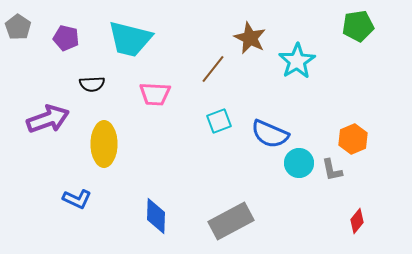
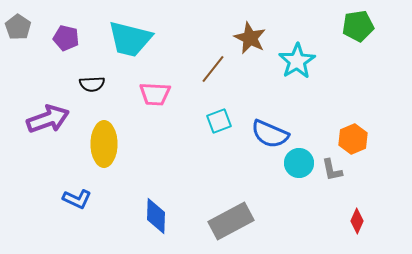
red diamond: rotated 15 degrees counterclockwise
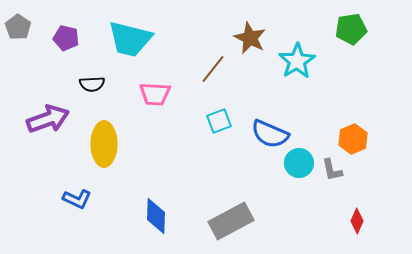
green pentagon: moved 7 px left, 3 px down
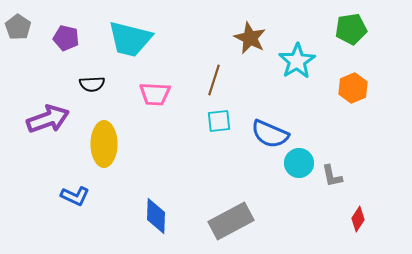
brown line: moved 1 px right, 11 px down; rotated 20 degrees counterclockwise
cyan square: rotated 15 degrees clockwise
orange hexagon: moved 51 px up
gray L-shape: moved 6 px down
blue L-shape: moved 2 px left, 3 px up
red diamond: moved 1 px right, 2 px up; rotated 10 degrees clockwise
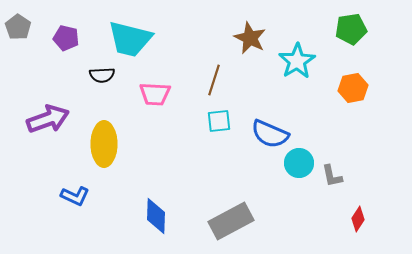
black semicircle: moved 10 px right, 9 px up
orange hexagon: rotated 12 degrees clockwise
